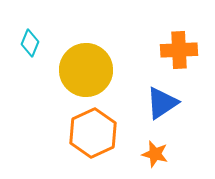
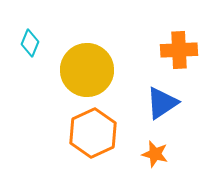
yellow circle: moved 1 px right
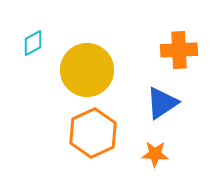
cyan diamond: moved 3 px right; rotated 40 degrees clockwise
orange star: rotated 12 degrees counterclockwise
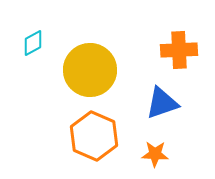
yellow circle: moved 3 px right
blue triangle: rotated 15 degrees clockwise
orange hexagon: moved 1 px right, 3 px down; rotated 12 degrees counterclockwise
